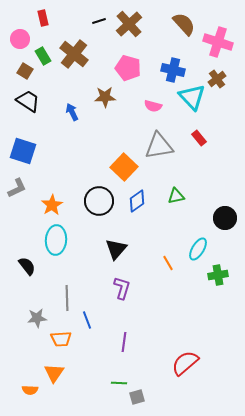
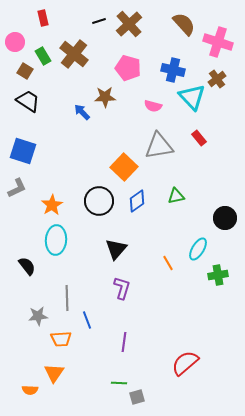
pink circle at (20, 39): moved 5 px left, 3 px down
blue arrow at (72, 112): moved 10 px right; rotated 18 degrees counterclockwise
gray star at (37, 318): moved 1 px right, 2 px up
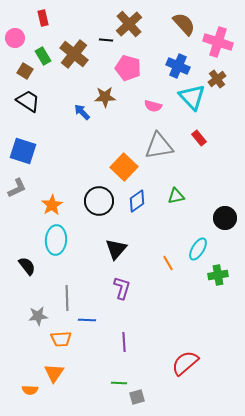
black line at (99, 21): moved 7 px right, 19 px down; rotated 24 degrees clockwise
pink circle at (15, 42): moved 4 px up
blue cross at (173, 70): moved 5 px right, 4 px up; rotated 10 degrees clockwise
blue line at (87, 320): rotated 66 degrees counterclockwise
purple line at (124, 342): rotated 12 degrees counterclockwise
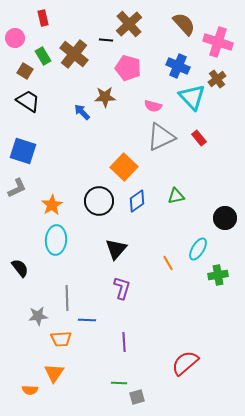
gray triangle at (159, 146): moved 2 px right, 9 px up; rotated 16 degrees counterclockwise
black semicircle at (27, 266): moved 7 px left, 2 px down
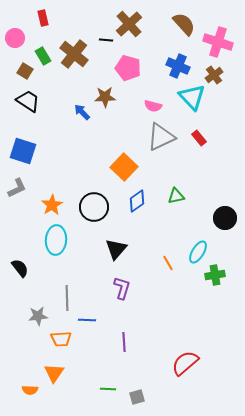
brown cross at (217, 79): moved 3 px left, 4 px up
black circle at (99, 201): moved 5 px left, 6 px down
cyan ellipse at (198, 249): moved 3 px down
green cross at (218, 275): moved 3 px left
green line at (119, 383): moved 11 px left, 6 px down
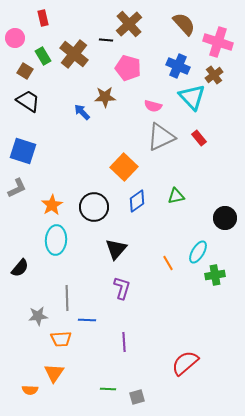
black semicircle at (20, 268): rotated 78 degrees clockwise
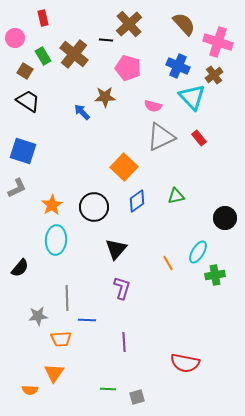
red semicircle at (185, 363): rotated 128 degrees counterclockwise
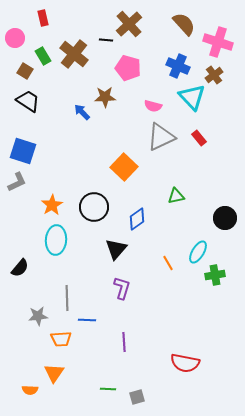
gray L-shape at (17, 188): moved 6 px up
blue diamond at (137, 201): moved 18 px down
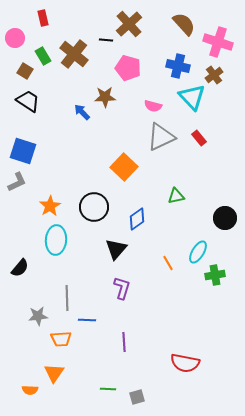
blue cross at (178, 66): rotated 10 degrees counterclockwise
orange star at (52, 205): moved 2 px left, 1 px down
